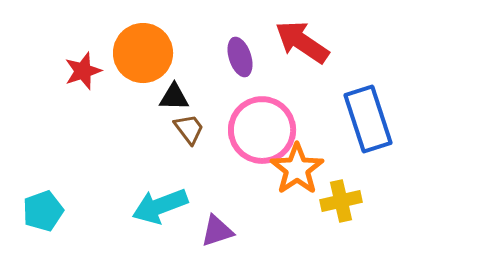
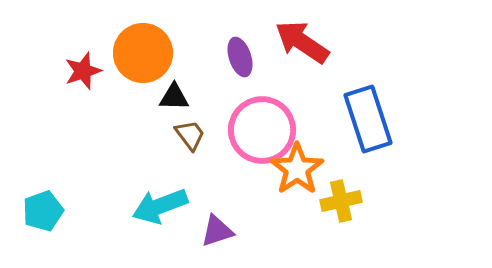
brown trapezoid: moved 1 px right, 6 px down
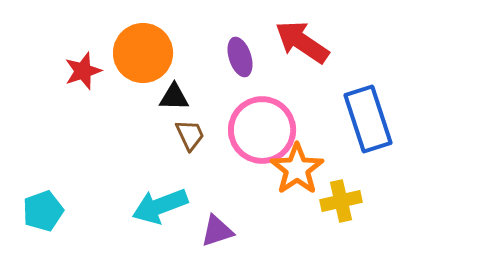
brown trapezoid: rotated 12 degrees clockwise
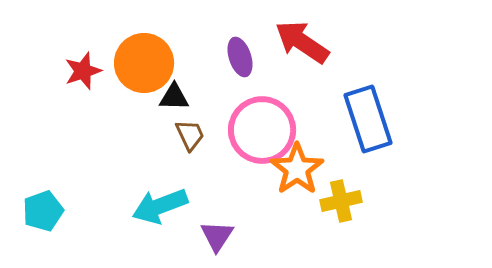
orange circle: moved 1 px right, 10 px down
purple triangle: moved 5 px down; rotated 39 degrees counterclockwise
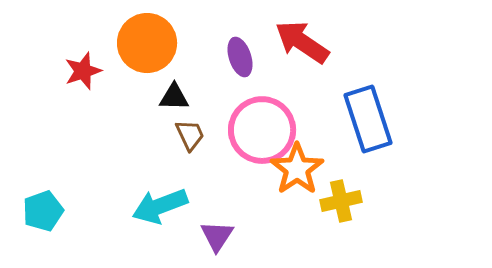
orange circle: moved 3 px right, 20 px up
